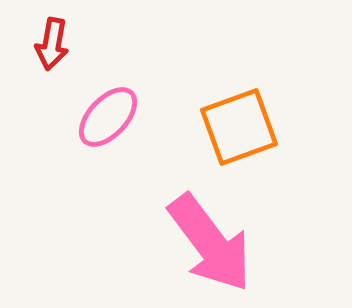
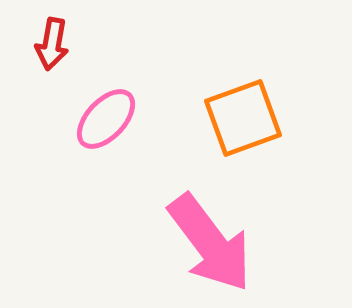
pink ellipse: moved 2 px left, 2 px down
orange square: moved 4 px right, 9 px up
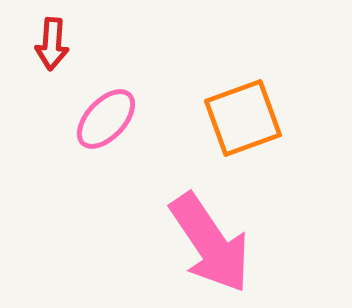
red arrow: rotated 6 degrees counterclockwise
pink arrow: rotated 3 degrees clockwise
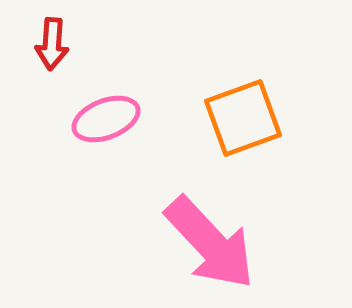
pink ellipse: rotated 26 degrees clockwise
pink arrow: rotated 9 degrees counterclockwise
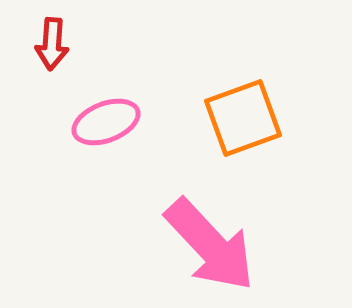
pink ellipse: moved 3 px down
pink arrow: moved 2 px down
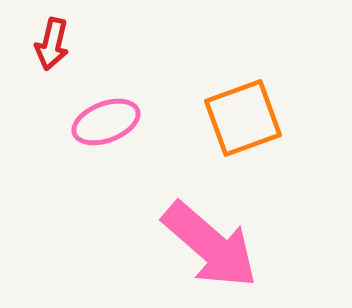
red arrow: rotated 9 degrees clockwise
pink arrow: rotated 6 degrees counterclockwise
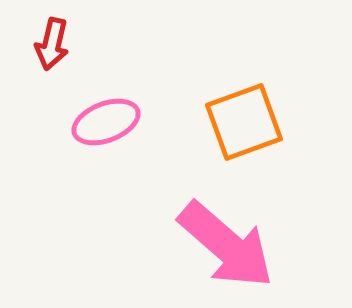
orange square: moved 1 px right, 4 px down
pink arrow: moved 16 px right
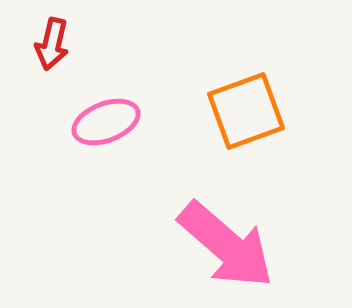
orange square: moved 2 px right, 11 px up
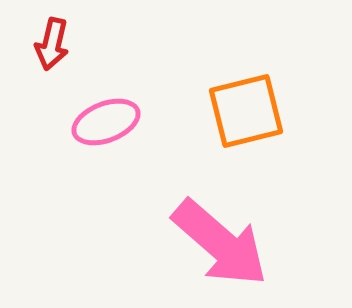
orange square: rotated 6 degrees clockwise
pink arrow: moved 6 px left, 2 px up
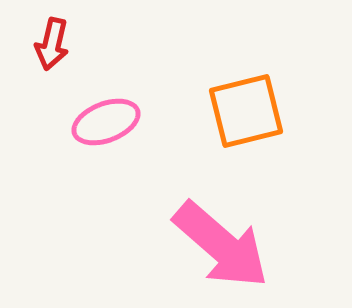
pink arrow: moved 1 px right, 2 px down
